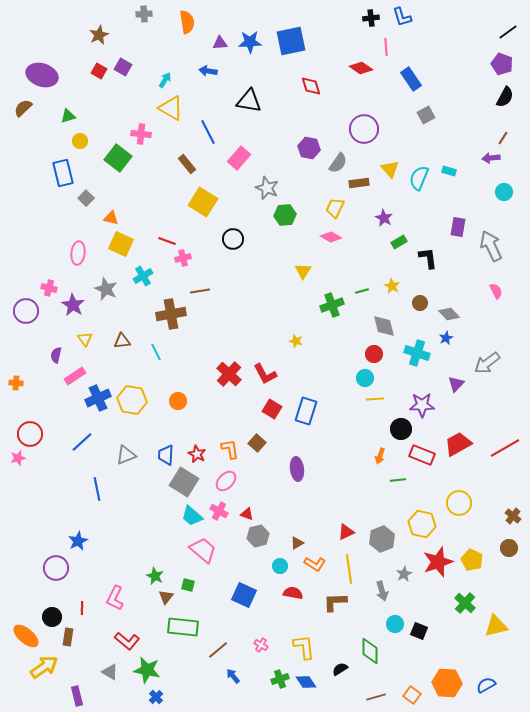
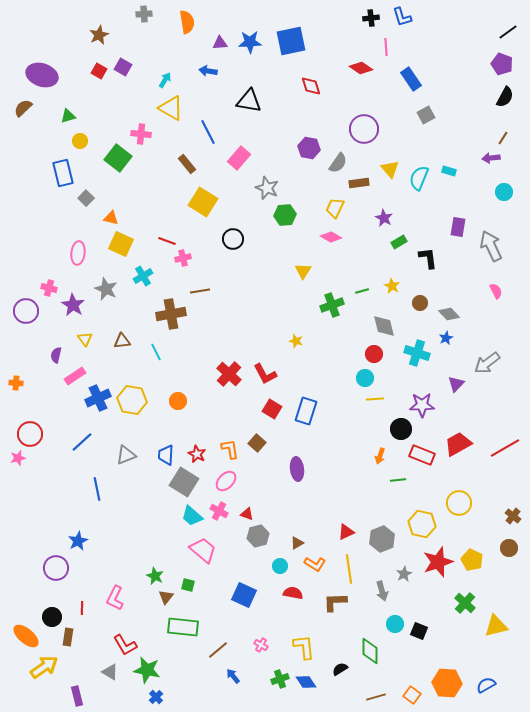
red L-shape at (127, 641): moved 2 px left, 4 px down; rotated 20 degrees clockwise
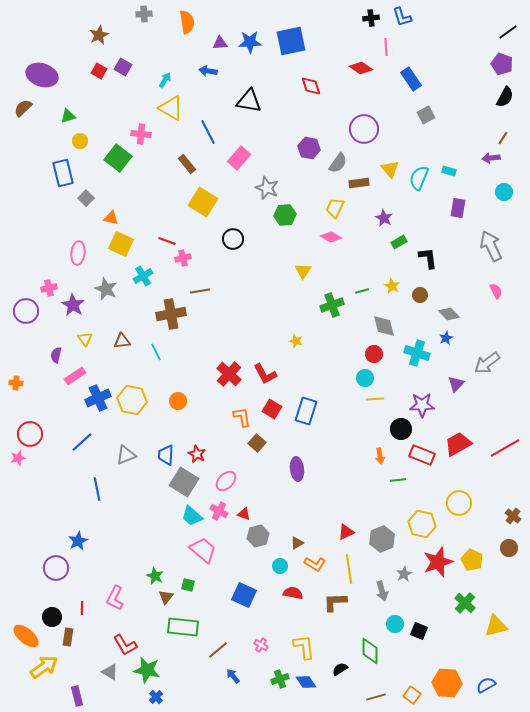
purple rectangle at (458, 227): moved 19 px up
pink cross at (49, 288): rotated 28 degrees counterclockwise
brown circle at (420, 303): moved 8 px up
orange L-shape at (230, 449): moved 12 px right, 32 px up
orange arrow at (380, 456): rotated 28 degrees counterclockwise
red triangle at (247, 514): moved 3 px left
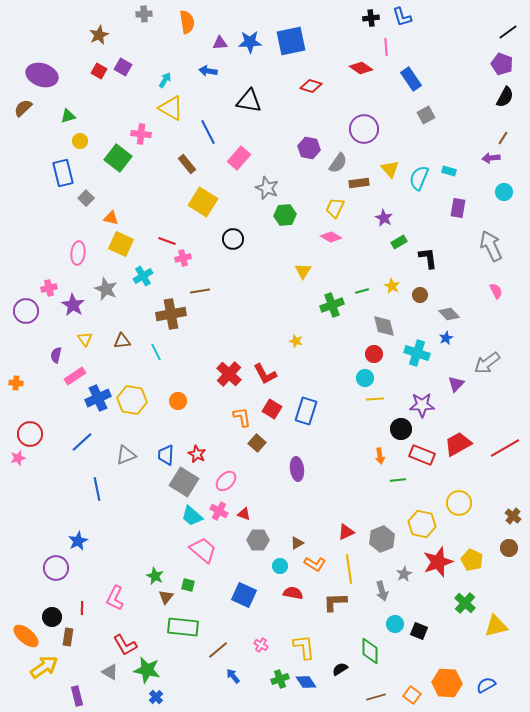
red diamond at (311, 86): rotated 55 degrees counterclockwise
gray hexagon at (258, 536): moved 4 px down; rotated 15 degrees clockwise
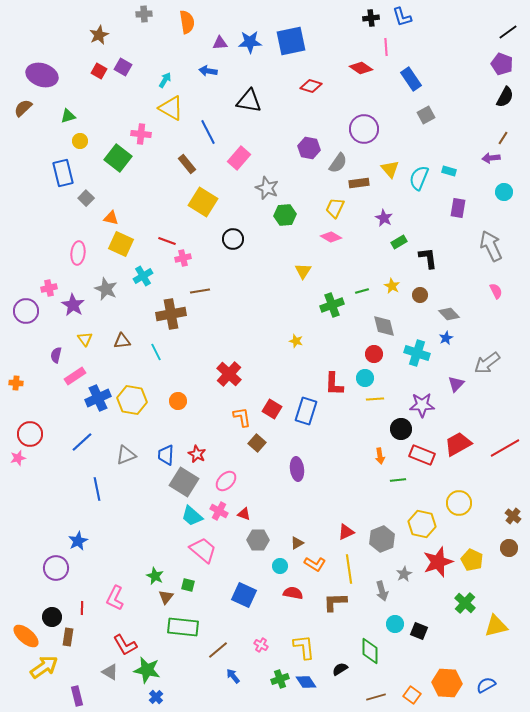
red L-shape at (265, 374): moved 69 px right, 10 px down; rotated 30 degrees clockwise
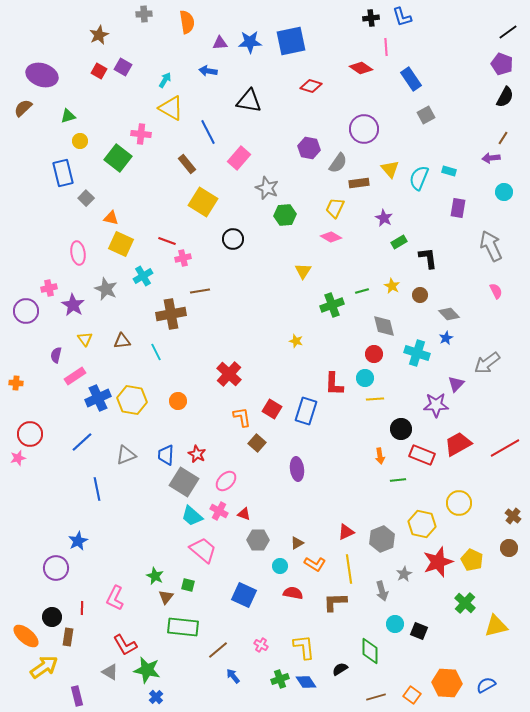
pink ellipse at (78, 253): rotated 15 degrees counterclockwise
purple star at (422, 405): moved 14 px right
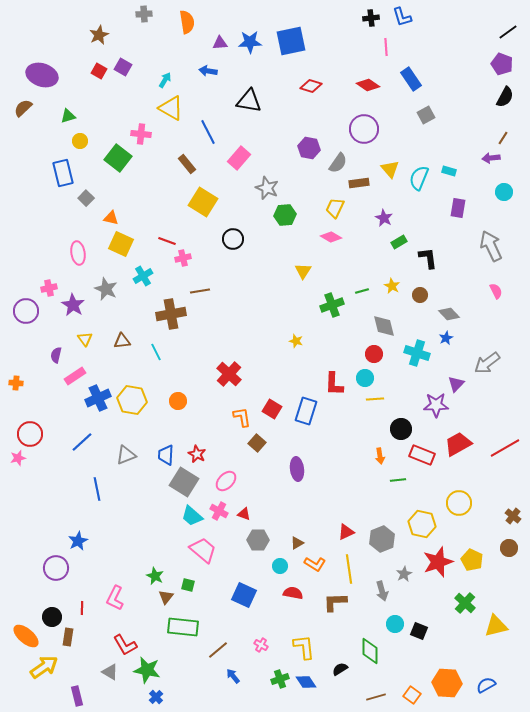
red diamond at (361, 68): moved 7 px right, 17 px down
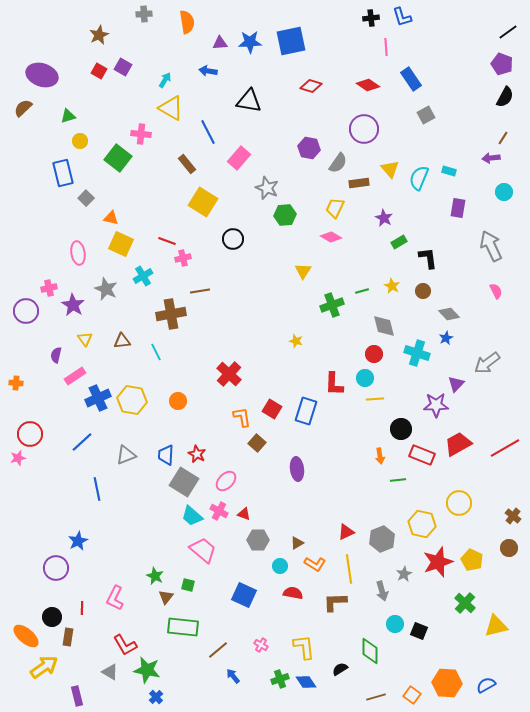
brown circle at (420, 295): moved 3 px right, 4 px up
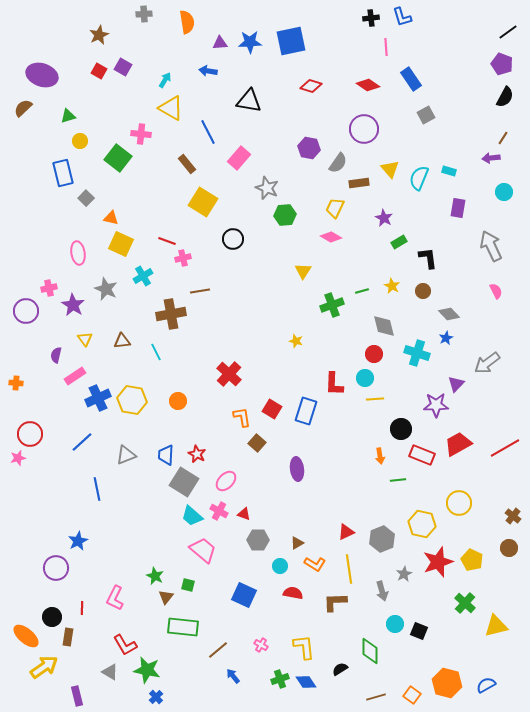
orange hexagon at (447, 683): rotated 12 degrees clockwise
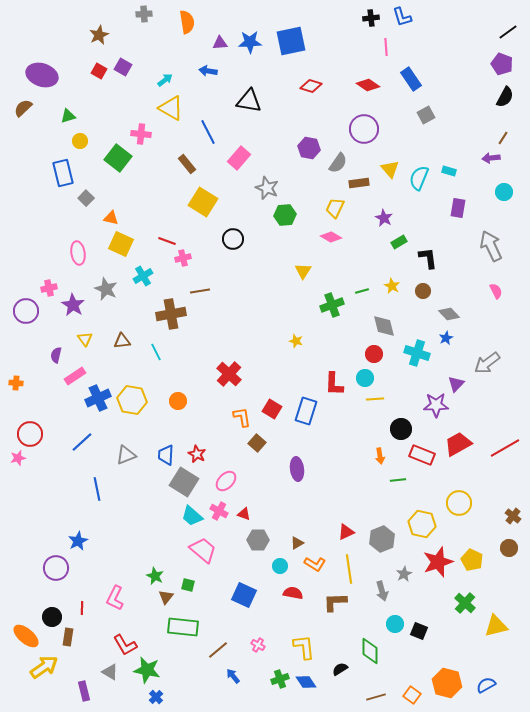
cyan arrow at (165, 80): rotated 21 degrees clockwise
pink cross at (261, 645): moved 3 px left
purple rectangle at (77, 696): moved 7 px right, 5 px up
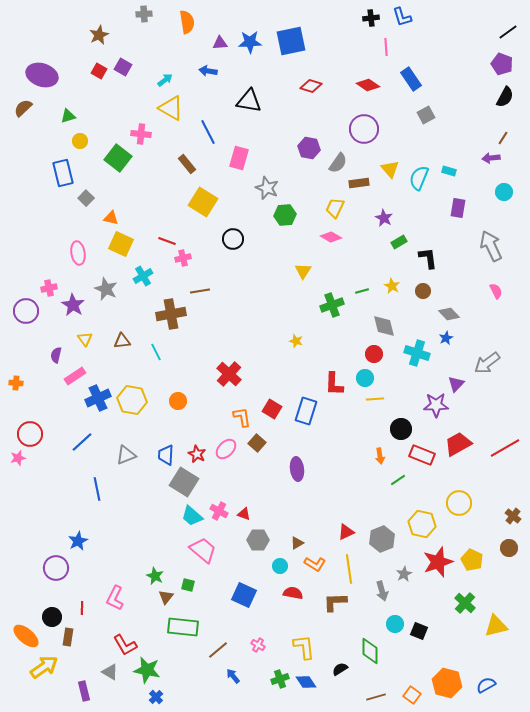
pink rectangle at (239, 158): rotated 25 degrees counterclockwise
green line at (398, 480): rotated 28 degrees counterclockwise
pink ellipse at (226, 481): moved 32 px up
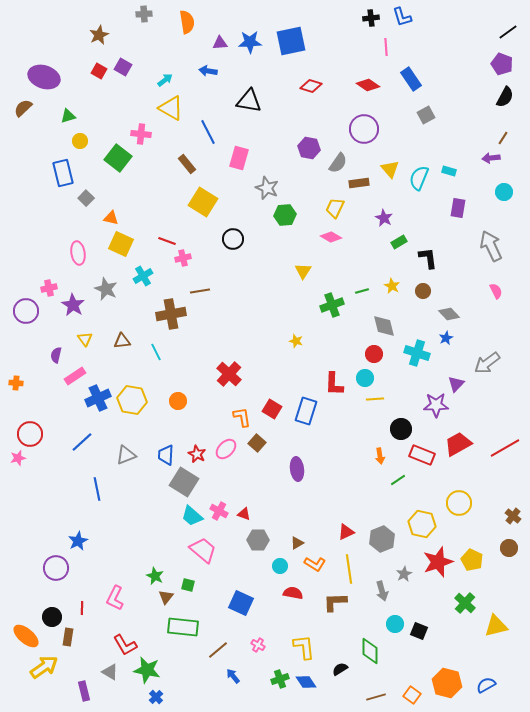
purple ellipse at (42, 75): moved 2 px right, 2 px down
blue square at (244, 595): moved 3 px left, 8 px down
